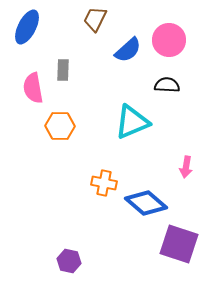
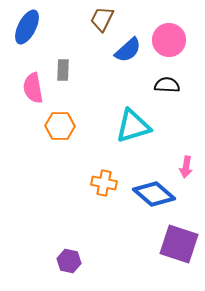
brown trapezoid: moved 7 px right
cyan triangle: moved 1 px right, 4 px down; rotated 6 degrees clockwise
blue diamond: moved 8 px right, 9 px up
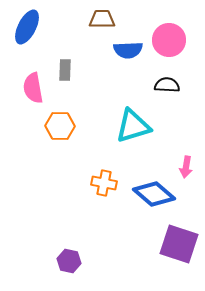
brown trapezoid: rotated 64 degrees clockwise
blue semicircle: rotated 40 degrees clockwise
gray rectangle: moved 2 px right
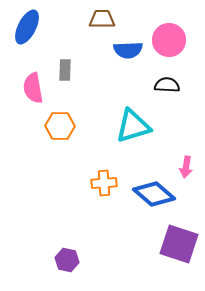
orange cross: rotated 15 degrees counterclockwise
purple hexagon: moved 2 px left, 1 px up
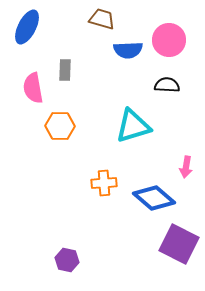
brown trapezoid: rotated 16 degrees clockwise
blue diamond: moved 4 px down
purple square: rotated 9 degrees clockwise
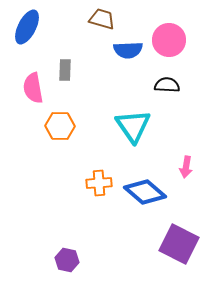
cyan triangle: rotated 48 degrees counterclockwise
orange cross: moved 5 px left
blue diamond: moved 9 px left, 6 px up
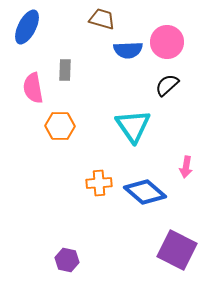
pink circle: moved 2 px left, 2 px down
black semicircle: rotated 45 degrees counterclockwise
purple square: moved 2 px left, 6 px down
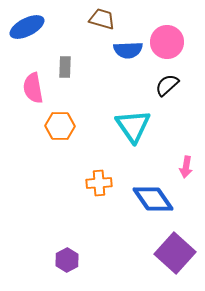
blue ellipse: rotated 36 degrees clockwise
gray rectangle: moved 3 px up
blue diamond: moved 8 px right, 7 px down; rotated 15 degrees clockwise
purple square: moved 2 px left, 3 px down; rotated 15 degrees clockwise
purple hexagon: rotated 20 degrees clockwise
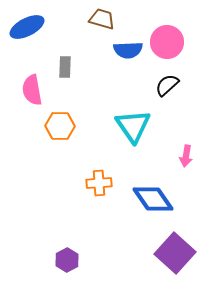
pink semicircle: moved 1 px left, 2 px down
pink arrow: moved 11 px up
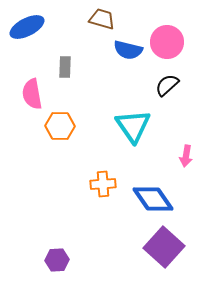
blue semicircle: rotated 16 degrees clockwise
pink semicircle: moved 4 px down
orange cross: moved 4 px right, 1 px down
purple square: moved 11 px left, 6 px up
purple hexagon: moved 10 px left; rotated 25 degrees clockwise
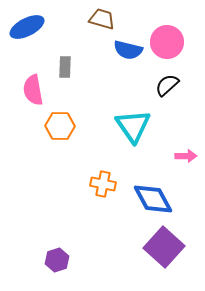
pink semicircle: moved 1 px right, 4 px up
pink arrow: rotated 100 degrees counterclockwise
orange cross: rotated 15 degrees clockwise
blue diamond: rotated 6 degrees clockwise
purple hexagon: rotated 15 degrees counterclockwise
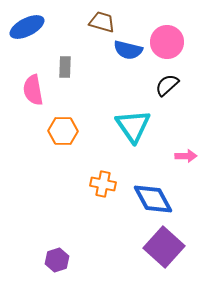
brown trapezoid: moved 3 px down
orange hexagon: moved 3 px right, 5 px down
